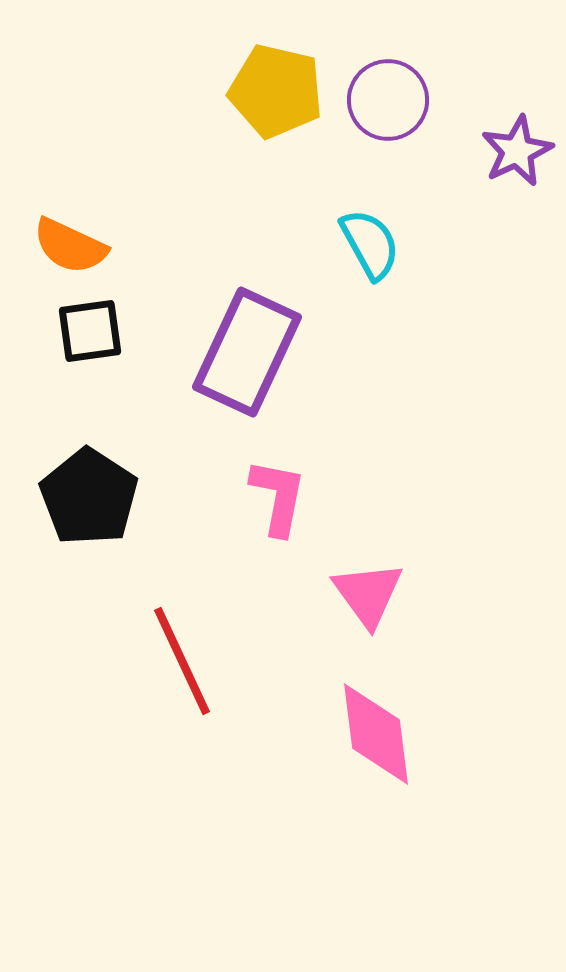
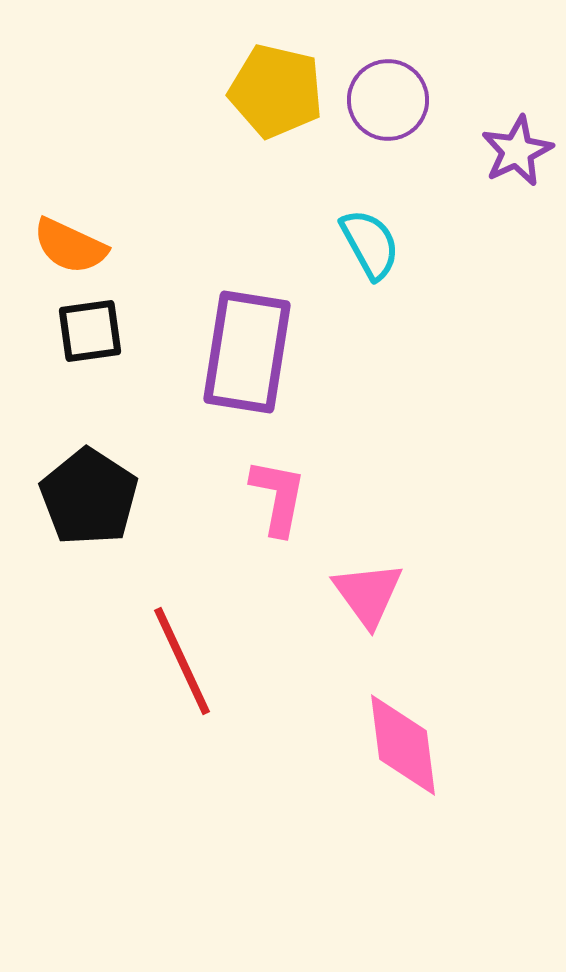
purple rectangle: rotated 16 degrees counterclockwise
pink diamond: moved 27 px right, 11 px down
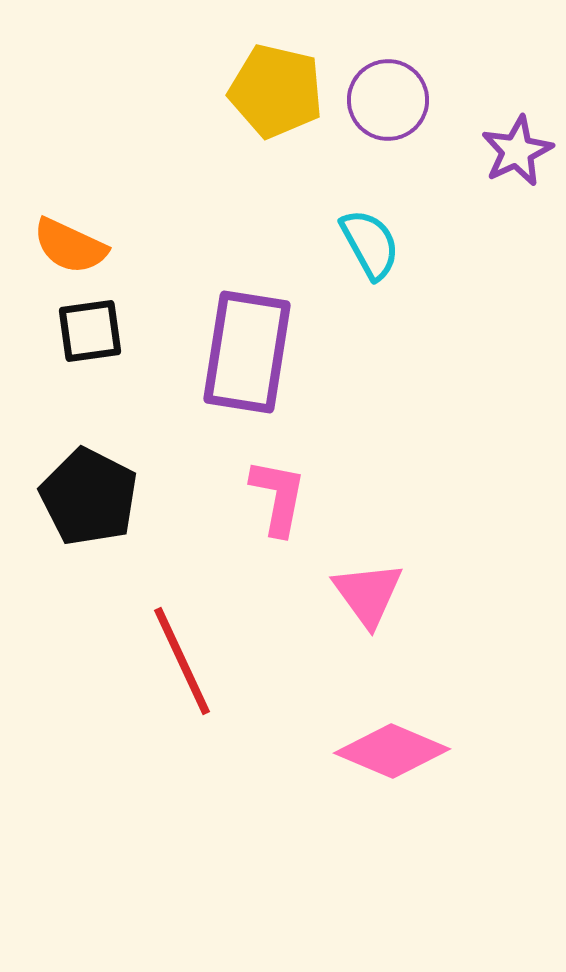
black pentagon: rotated 6 degrees counterclockwise
pink diamond: moved 11 px left, 6 px down; rotated 60 degrees counterclockwise
